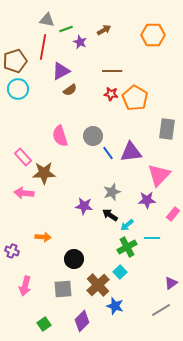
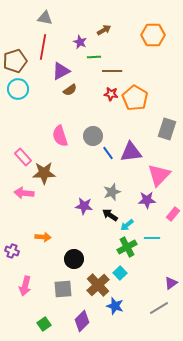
gray triangle at (47, 20): moved 2 px left, 2 px up
green line at (66, 29): moved 28 px right, 28 px down; rotated 16 degrees clockwise
gray rectangle at (167, 129): rotated 10 degrees clockwise
cyan square at (120, 272): moved 1 px down
gray line at (161, 310): moved 2 px left, 2 px up
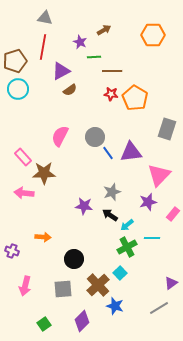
pink semicircle at (60, 136): rotated 45 degrees clockwise
gray circle at (93, 136): moved 2 px right, 1 px down
purple star at (147, 200): moved 1 px right, 2 px down; rotated 12 degrees counterclockwise
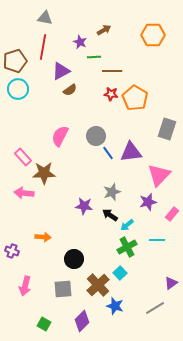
gray circle at (95, 137): moved 1 px right, 1 px up
pink rectangle at (173, 214): moved 1 px left
cyan line at (152, 238): moved 5 px right, 2 px down
gray line at (159, 308): moved 4 px left
green square at (44, 324): rotated 24 degrees counterclockwise
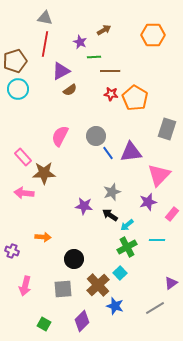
red line at (43, 47): moved 2 px right, 3 px up
brown line at (112, 71): moved 2 px left
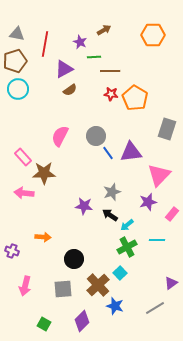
gray triangle at (45, 18): moved 28 px left, 16 px down
purple triangle at (61, 71): moved 3 px right, 2 px up
